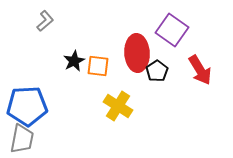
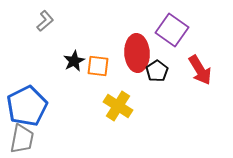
blue pentagon: rotated 24 degrees counterclockwise
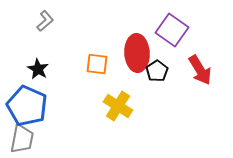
black star: moved 36 px left, 8 px down; rotated 15 degrees counterclockwise
orange square: moved 1 px left, 2 px up
blue pentagon: rotated 21 degrees counterclockwise
